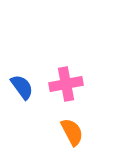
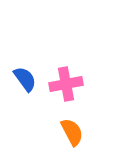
blue semicircle: moved 3 px right, 8 px up
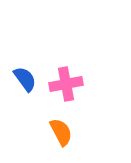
orange semicircle: moved 11 px left
